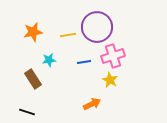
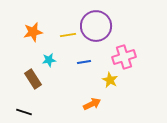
purple circle: moved 1 px left, 1 px up
pink cross: moved 11 px right, 1 px down
black line: moved 3 px left
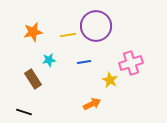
pink cross: moved 7 px right, 6 px down
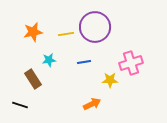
purple circle: moved 1 px left, 1 px down
yellow line: moved 2 px left, 1 px up
yellow star: rotated 28 degrees counterclockwise
black line: moved 4 px left, 7 px up
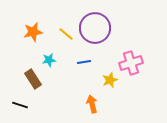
purple circle: moved 1 px down
yellow line: rotated 49 degrees clockwise
yellow star: rotated 21 degrees counterclockwise
orange arrow: rotated 78 degrees counterclockwise
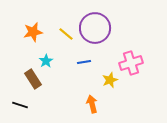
cyan star: moved 3 px left, 1 px down; rotated 24 degrees counterclockwise
